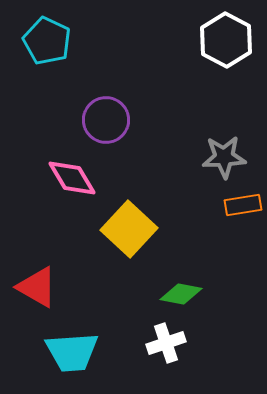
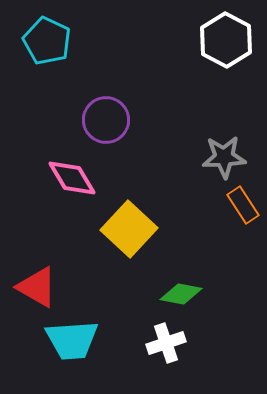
orange rectangle: rotated 66 degrees clockwise
cyan trapezoid: moved 12 px up
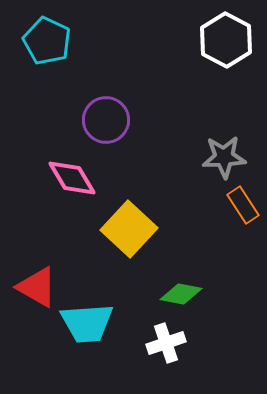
cyan trapezoid: moved 15 px right, 17 px up
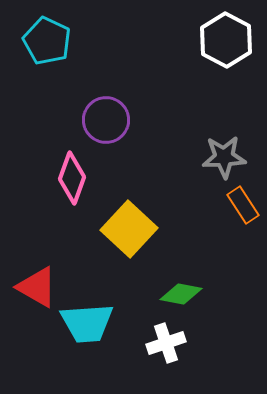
pink diamond: rotated 51 degrees clockwise
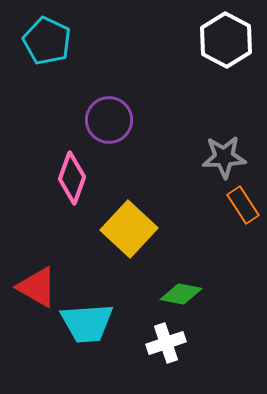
purple circle: moved 3 px right
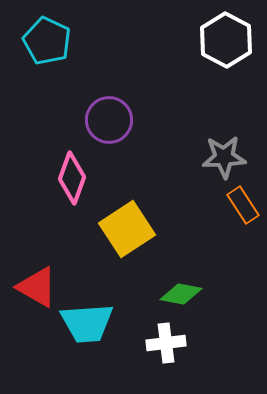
yellow square: moved 2 px left; rotated 14 degrees clockwise
white cross: rotated 12 degrees clockwise
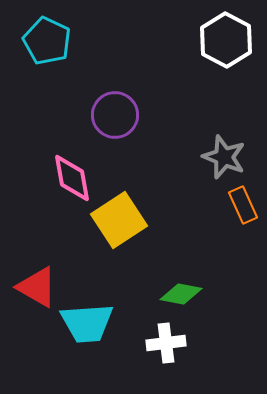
purple circle: moved 6 px right, 5 px up
gray star: rotated 24 degrees clockwise
pink diamond: rotated 30 degrees counterclockwise
orange rectangle: rotated 9 degrees clockwise
yellow square: moved 8 px left, 9 px up
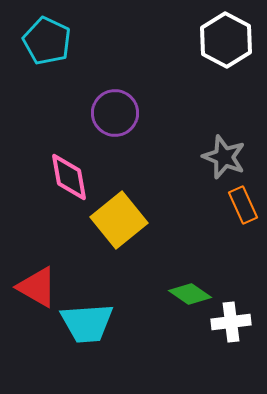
purple circle: moved 2 px up
pink diamond: moved 3 px left, 1 px up
yellow square: rotated 6 degrees counterclockwise
green diamond: moved 9 px right; rotated 24 degrees clockwise
white cross: moved 65 px right, 21 px up
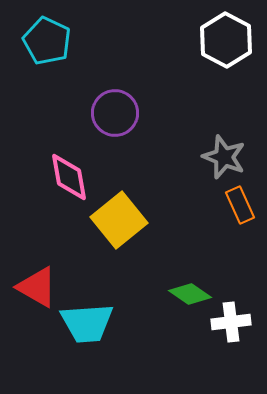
orange rectangle: moved 3 px left
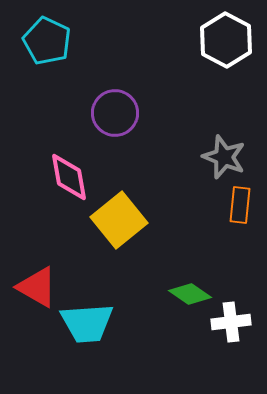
orange rectangle: rotated 30 degrees clockwise
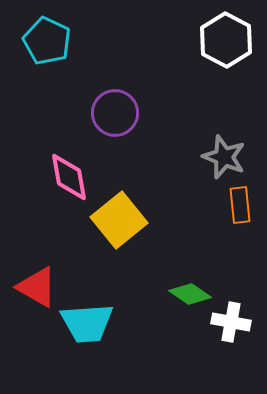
orange rectangle: rotated 12 degrees counterclockwise
white cross: rotated 18 degrees clockwise
